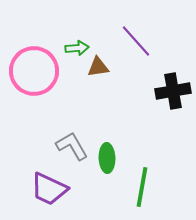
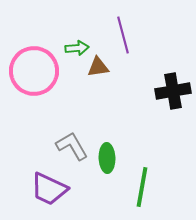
purple line: moved 13 px left, 6 px up; rotated 27 degrees clockwise
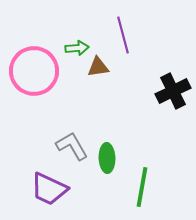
black cross: rotated 16 degrees counterclockwise
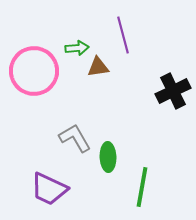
gray L-shape: moved 3 px right, 8 px up
green ellipse: moved 1 px right, 1 px up
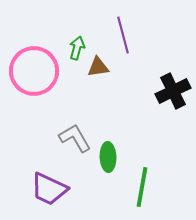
green arrow: rotated 70 degrees counterclockwise
